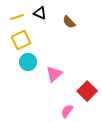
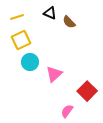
black triangle: moved 10 px right
cyan circle: moved 2 px right
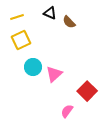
cyan circle: moved 3 px right, 5 px down
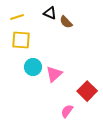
brown semicircle: moved 3 px left
yellow square: rotated 30 degrees clockwise
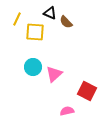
yellow line: moved 2 px down; rotated 48 degrees counterclockwise
yellow square: moved 14 px right, 8 px up
red square: rotated 18 degrees counterclockwise
pink semicircle: rotated 40 degrees clockwise
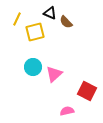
yellow square: rotated 18 degrees counterclockwise
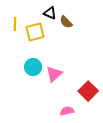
yellow line: moved 2 px left, 5 px down; rotated 24 degrees counterclockwise
red square: moved 1 px right; rotated 18 degrees clockwise
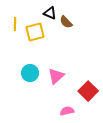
cyan circle: moved 3 px left, 6 px down
pink triangle: moved 2 px right, 2 px down
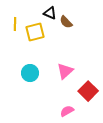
pink triangle: moved 9 px right, 5 px up
pink semicircle: rotated 16 degrees counterclockwise
